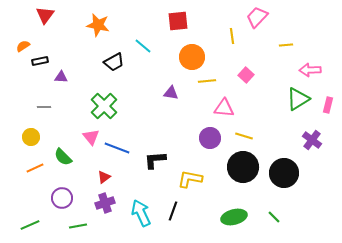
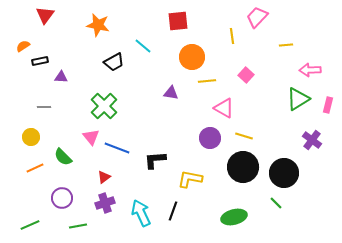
pink triangle at (224, 108): rotated 25 degrees clockwise
green line at (274, 217): moved 2 px right, 14 px up
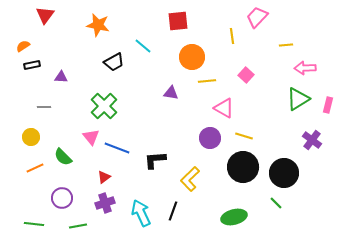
black rectangle at (40, 61): moved 8 px left, 4 px down
pink arrow at (310, 70): moved 5 px left, 2 px up
yellow L-shape at (190, 179): rotated 55 degrees counterclockwise
green line at (30, 225): moved 4 px right, 1 px up; rotated 30 degrees clockwise
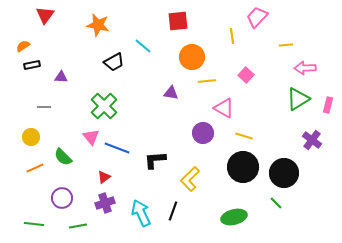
purple circle at (210, 138): moved 7 px left, 5 px up
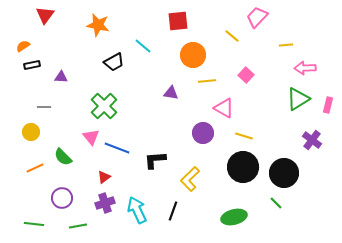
yellow line at (232, 36): rotated 42 degrees counterclockwise
orange circle at (192, 57): moved 1 px right, 2 px up
yellow circle at (31, 137): moved 5 px up
cyan arrow at (141, 213): moved 4 px left, 3 px up
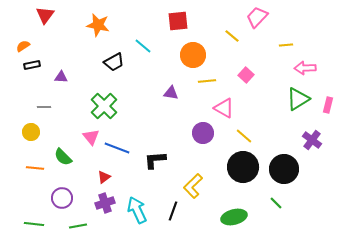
yellow line at (244, 136): rotated 24 degrees clockwise
orange line at (35, 168): rotated 30 degrees clockwise
black circle at (284, 173): moved 4 px up
yellow L-shape at (190, 179): moved 3 px right, 7 px down
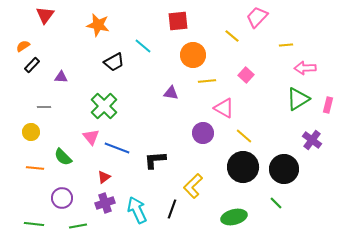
black rectangle at (32, 65): rotated 35 degrees counterclockwise
black line at (173, 211): moved 1 px left, 2 px up
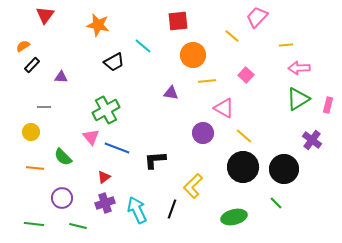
pink arrow at (305, 68): moved 6 px left
green cross at (104, 106): moved 2 px right, 4 px down; rotated 16 degrees clockwise
green line at (78, 226): rotated 24 degrees clockwise
